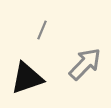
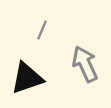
gray arrow: rotated 69 degrees counterclockwise
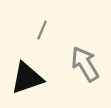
gray arrow: rotated 6 degrees counterclockwise
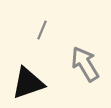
black triangle: moved 1 px right, 5 px down
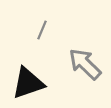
gray arrow: rotated 15 degrees counterclockwise
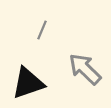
gray arrow: moved 5 px down
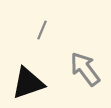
gray arrow: rotated 9 degrees clockwise
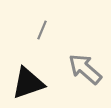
gray arrow: rotated 12 degrees counterclockwise
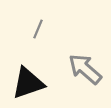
gray line: moved 4 px left, 1 px up
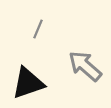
gray arrow: moved 3 px up
